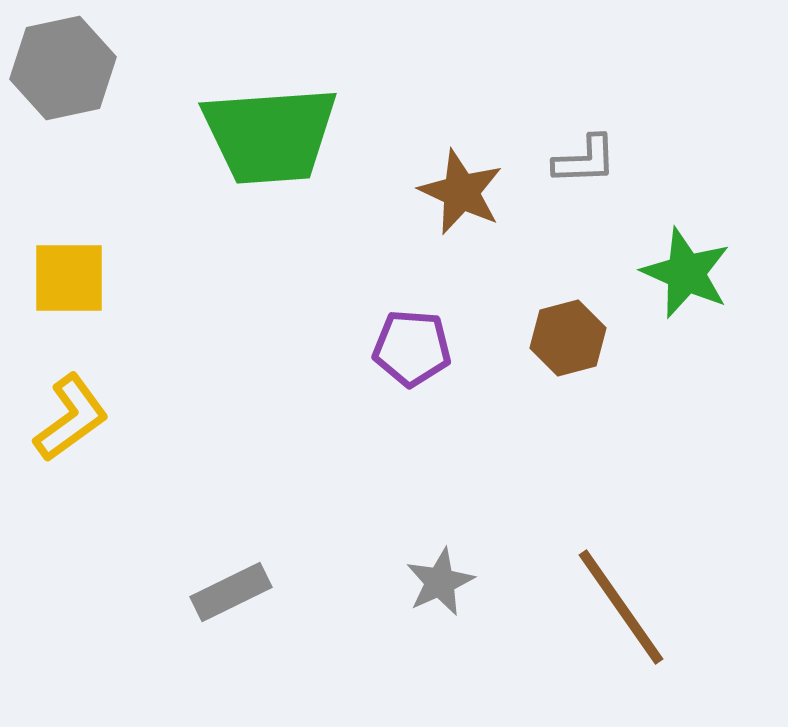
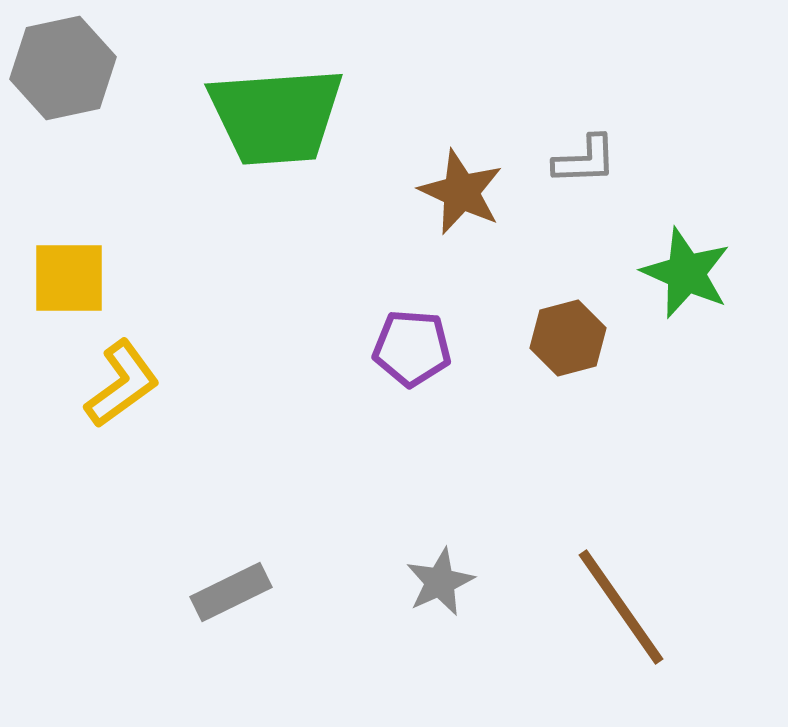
green trapezoid: moved 6 px right, 19 px up
yellow L-shape: moved 51 px right, 34 px up
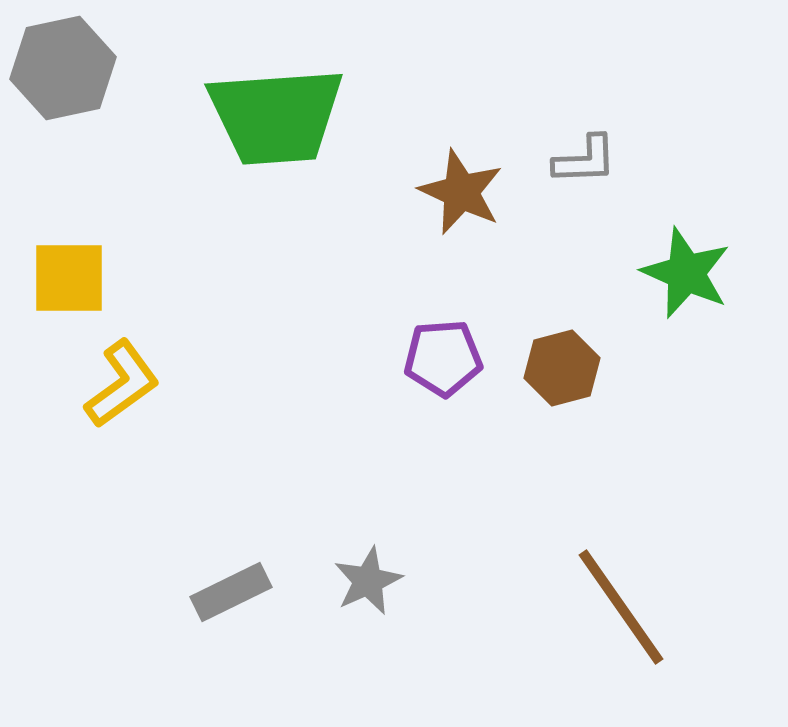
brown hexagon: moved 6 px left, 30 px down
purple pentagon: moved 31 px right, 10 px down; rotated 8 degrees counterclockwise
gray star: moved 72 px left, 1 px up
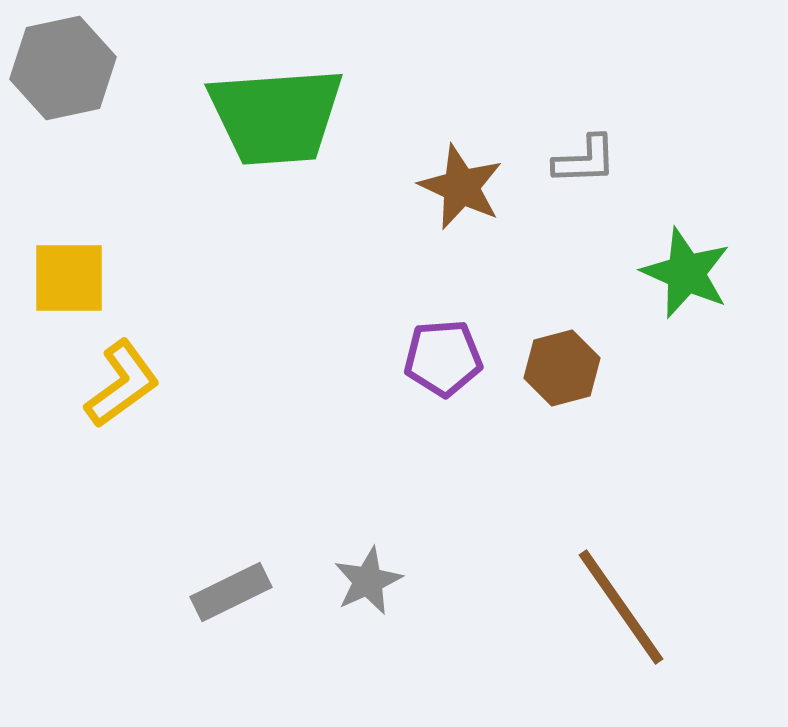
brown star: moved 5 px up
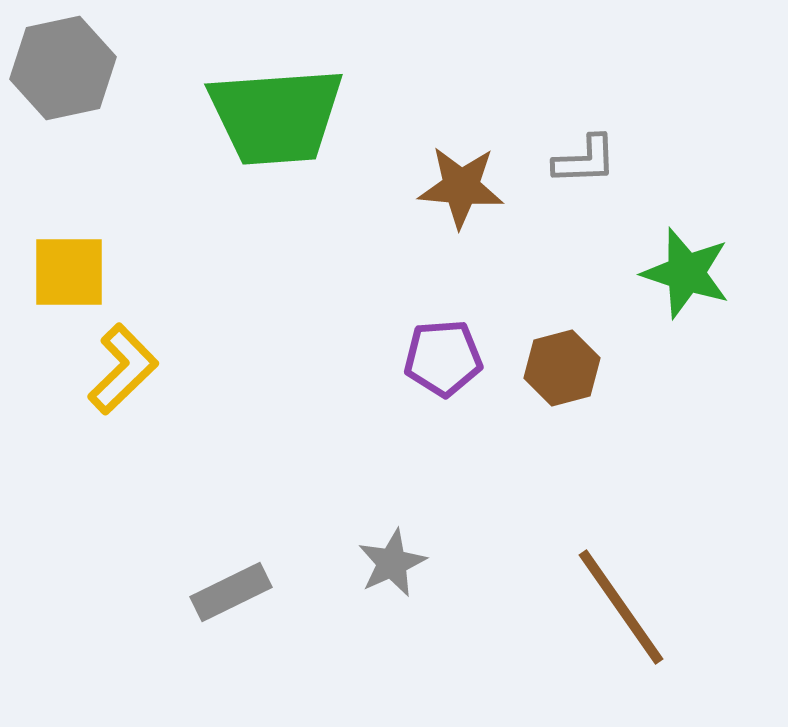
brown star: rotated 20 degrees counterclockwise
green star: rotated 6 degrees counterclockwise
yellow square: moved 6 px up
yellow L-shape: moved 1 px right, 15 px up; rotated 8 degrees counterclockwise
gray star: moved 24 px right, 18 px up
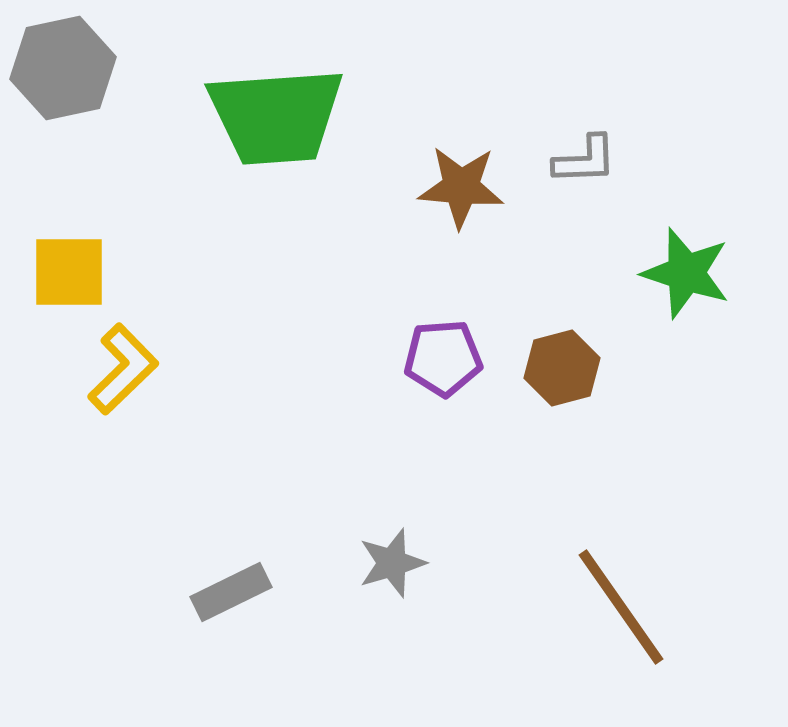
gray star: rotated 8 degrees clockwise
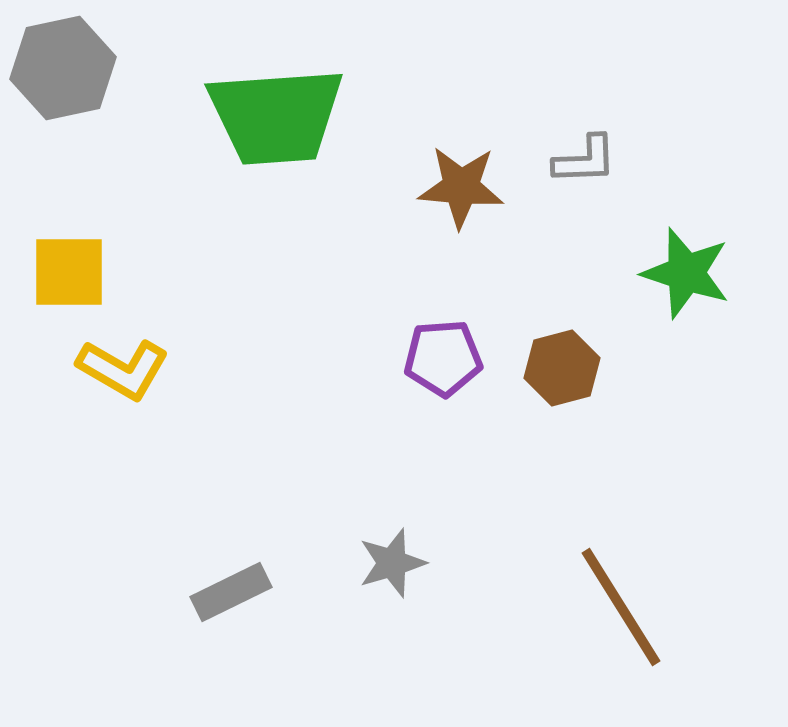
yellow L-shape: rotated 74 degrees clockwise
brown line: rotated 3 degrees clockwise
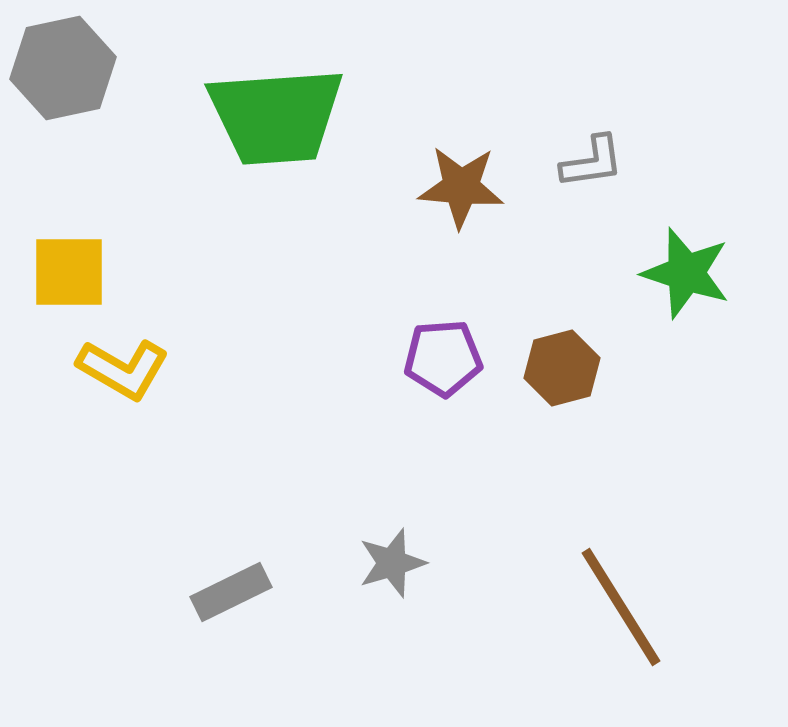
gray L-shape: moved 7 px right, 2 px down; rotated 6 degrees counterclockwise
